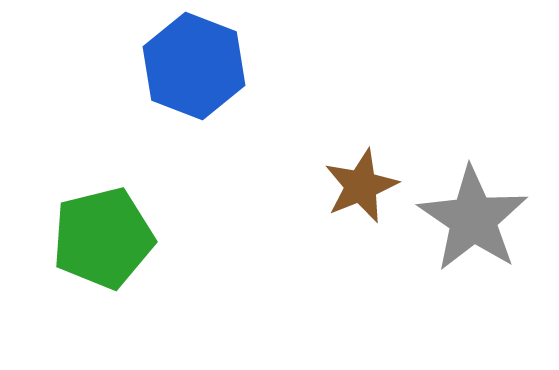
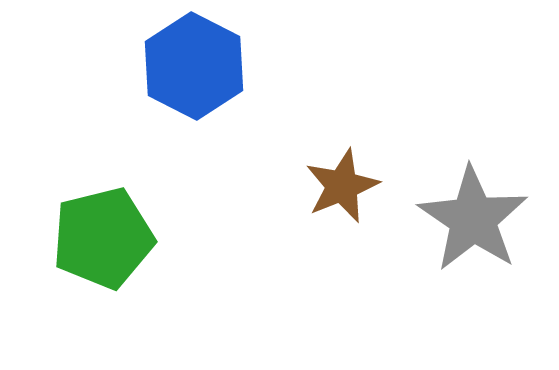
blue hexagon: rotated 6 degrees clockwise
brown star: moved 19 px left
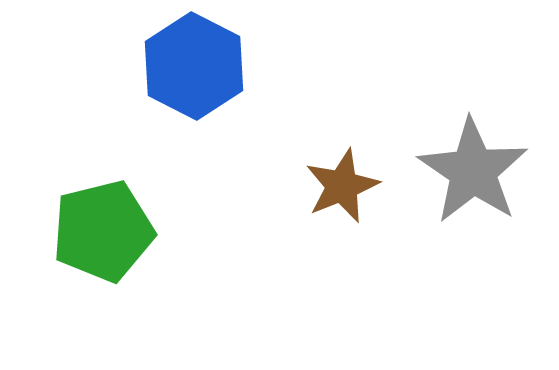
gray star: moved 48 px up
green pentagon: moved 7 px up
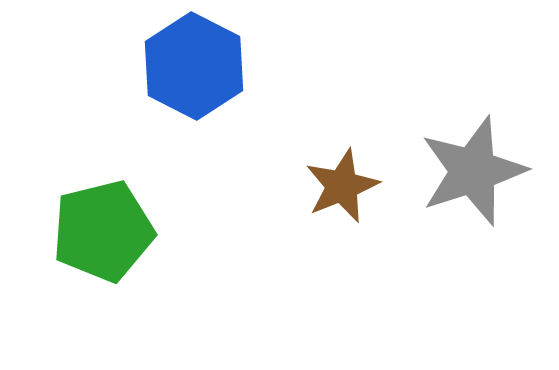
gray star: rotated 20 degrees clockwise
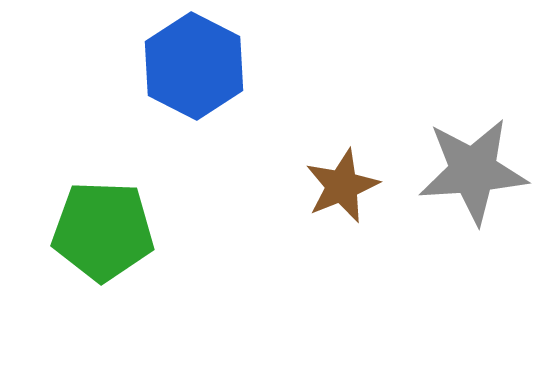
gray star: rotated 14 degrees clockwise
green pentagon: rotated 16 degrees clockwise
